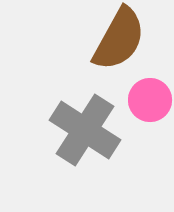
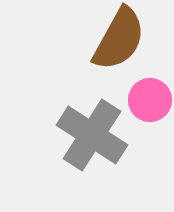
gray cross: moved 7 px right, 5 px down
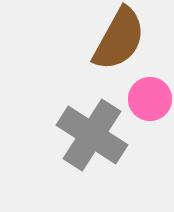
pink circle: moved 1 px up
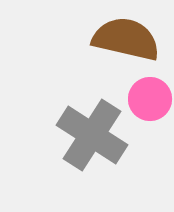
brown semicircle: moved 7 px right; rotated 106 degrees counterclockwise
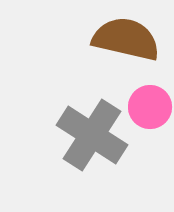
pink circle: moved 8 px down
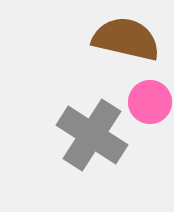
pink circle: moved 5 px up
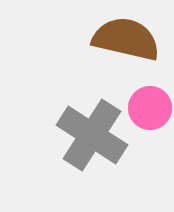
pink circle: moved 6 px down
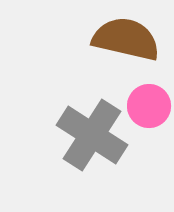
pink circle: moved 1 px left, 2 px up
